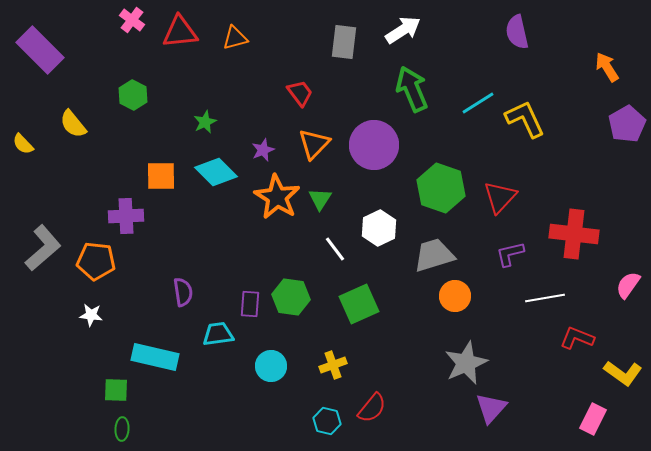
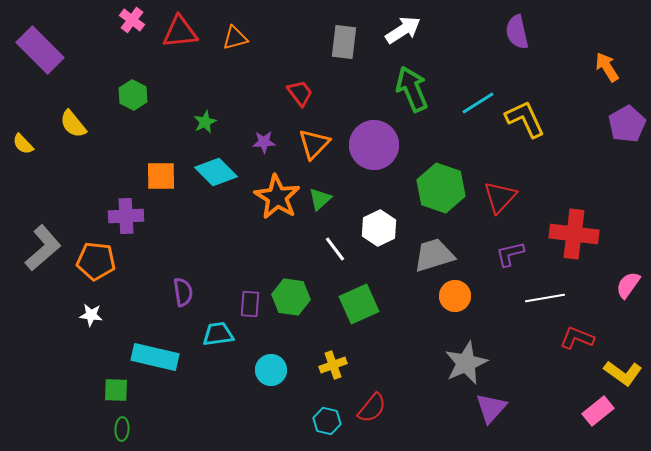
purple star at (263, 150): moved 1 px right, 8 px up; rotated 20 degrees clockwise
green triangle at (320, 199): rotated 15 degrees clockwise
cyan circle at (271, 366): moved 4 px down
pink rectangle at (593, 419): moved 5 px right, 8 px up; rotated 24 degrees clockwise
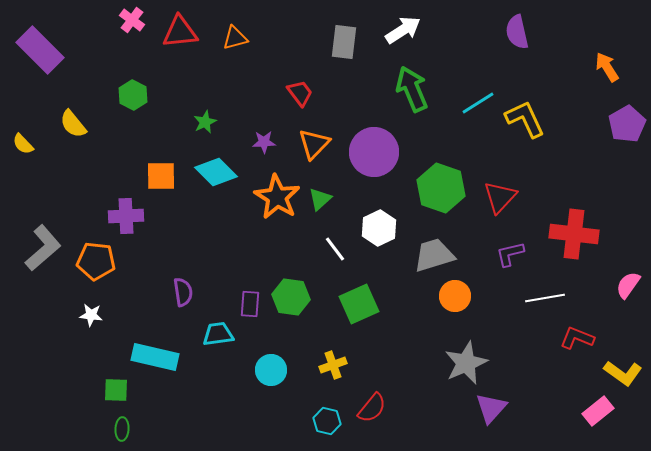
purple circle at (374, 145): moved 7 px down
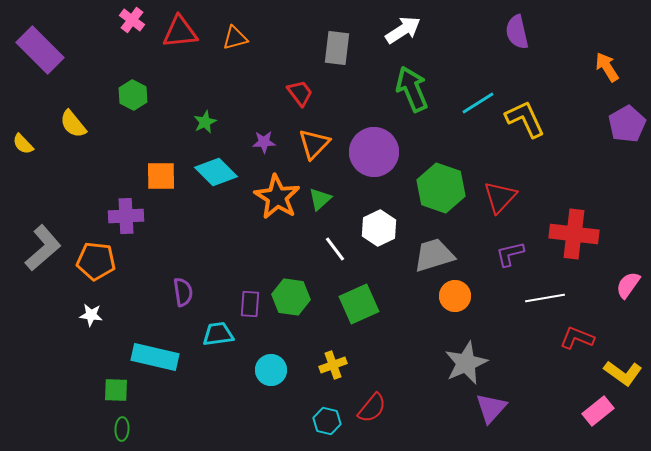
gray rectangle at (344, 42): moved 7 px left, 6 px down
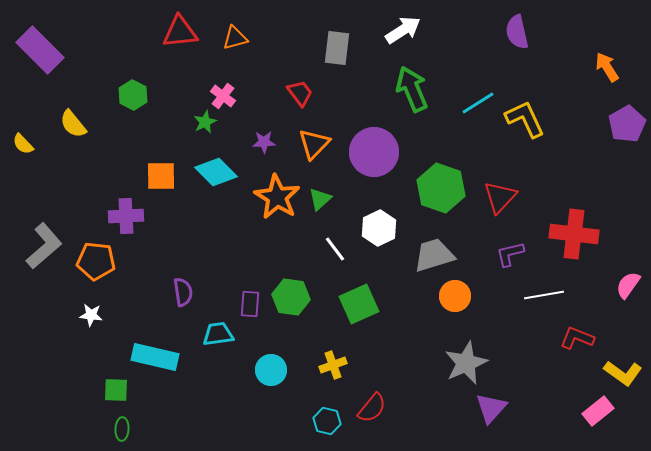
pink cross at (132, 20): moved 91 px right, 76 px down
gray L-shape at (43, 248): moved 1 px right, 2 px up
white line at (545, 298): moved 1 px left, 3 px up
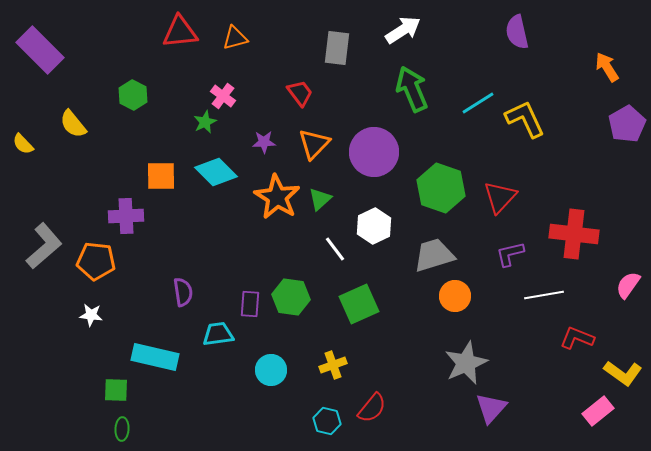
white hexagon at (379, 228): moved 5 px left, 2 px up
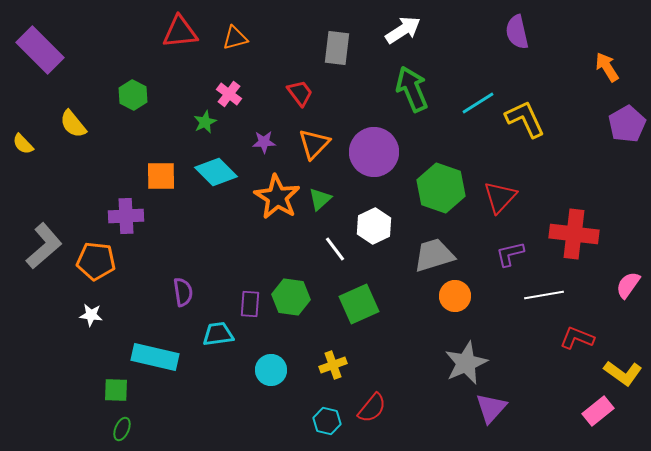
pink cross at (223, 96): moved 6 px right, 2 px up
green ellipse at (122, 429): rotated 20 degrees clockwise
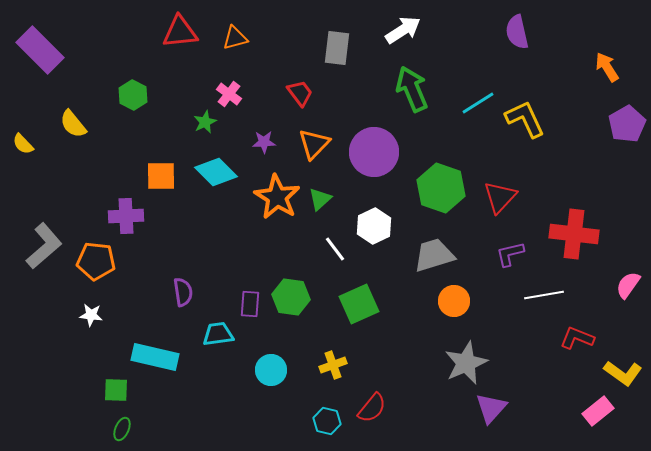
orange circle at (455, 296): moved 1 px left, 5 px down
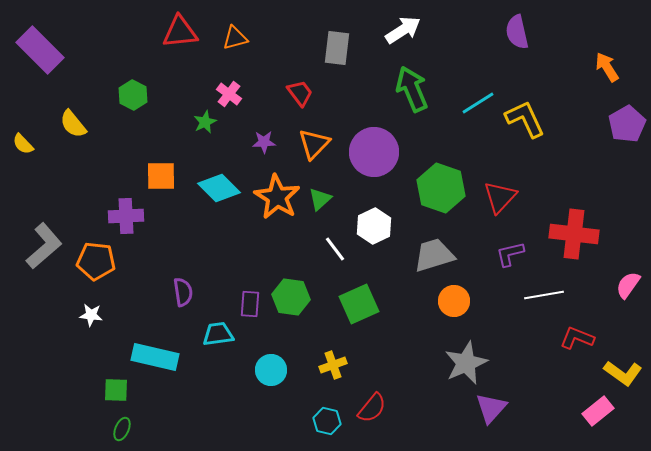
cyan diamond at (216, 172): moved 3 px right, 16 px down
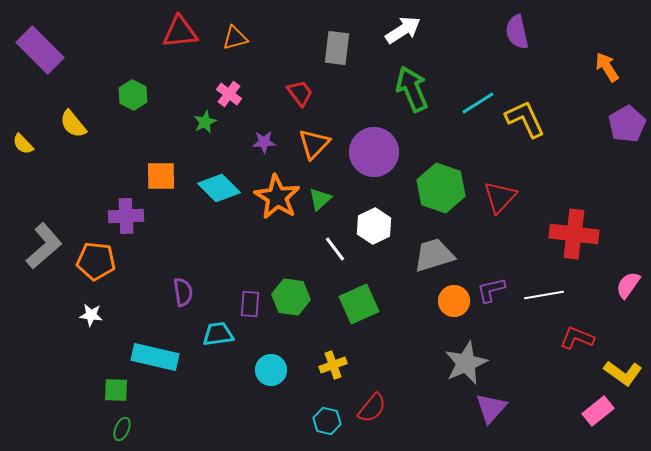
purple L-shape at (510, 254): moved 19 px left, 36 px down
